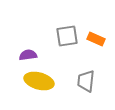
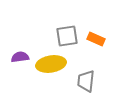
purple semicircle: moved 8 px left, 2 px down
yellow ellipse: moved 12 px right, 17 px up; rotated 24 degrees counterclockwise
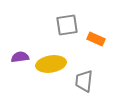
gray square: moved 11 px up
gray trapezoid: moved 2 px left
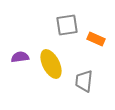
yellow ellipse: rotated 72 degrees clockwise
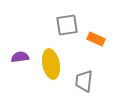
yellow ellipse: rotated 16 degrees clockwise
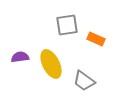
yellow ellipse: rotated 16 degrees counterclockwise
gray trapezoid: rotated 60 degrees counterclockwise
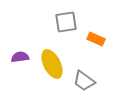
gray square: moved 1 px left, 3 px up
yellow ellipse: moved 1 px right
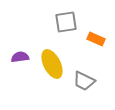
gray trapezoid: rotated 10 degrees counterclockwise
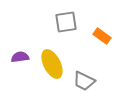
orange rectangle: moved 6 px right, 3 px up; rotated 12 degrees clockwise
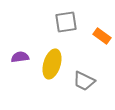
yellow ellipse: rotated 44 degrees clockwise
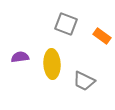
gray square: moved 2 px down; rotated 30 degrees clockwise
yellow ellipse: rotated 20 degrees counterclockwise
